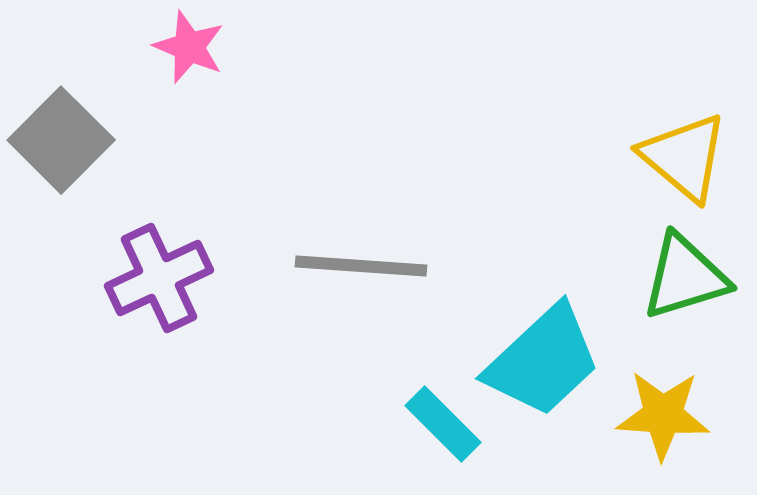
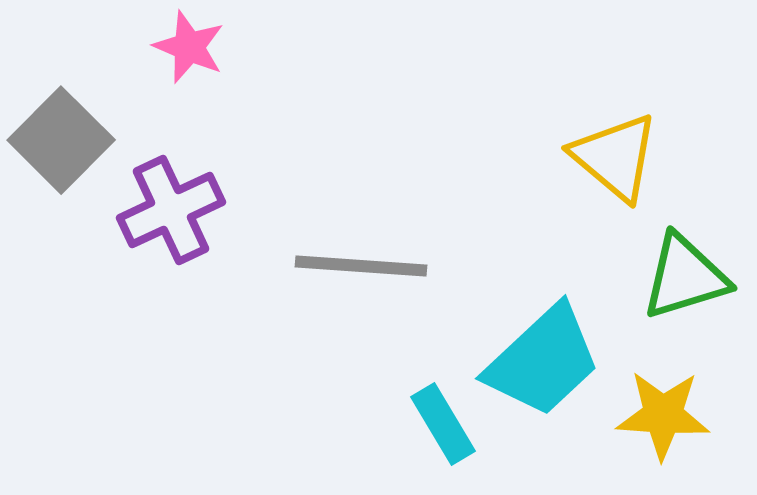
yellow triangle: moved 69 px left
purple cross: moved 12 px right, 68 px up
cyan rectangle: rotated 14 degrees clockwise
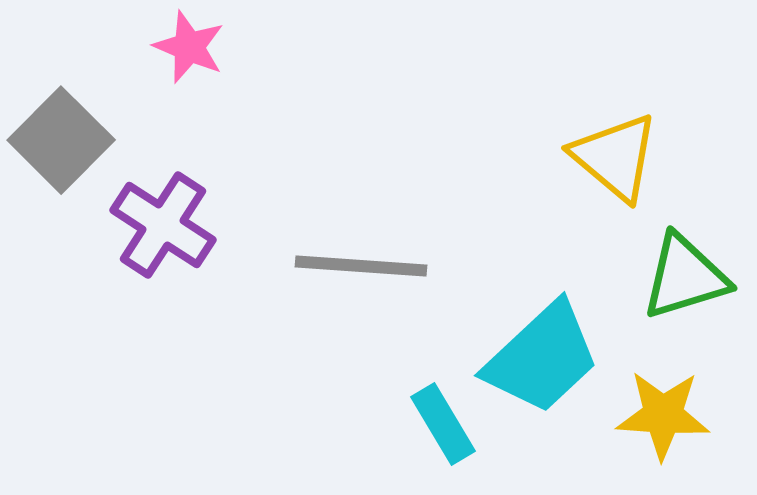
purple cross: moved 8 px left, 15 px down; rotated 32 degrees counterclockwise
cyan trapezoid: moved 1 px left, 3 px up
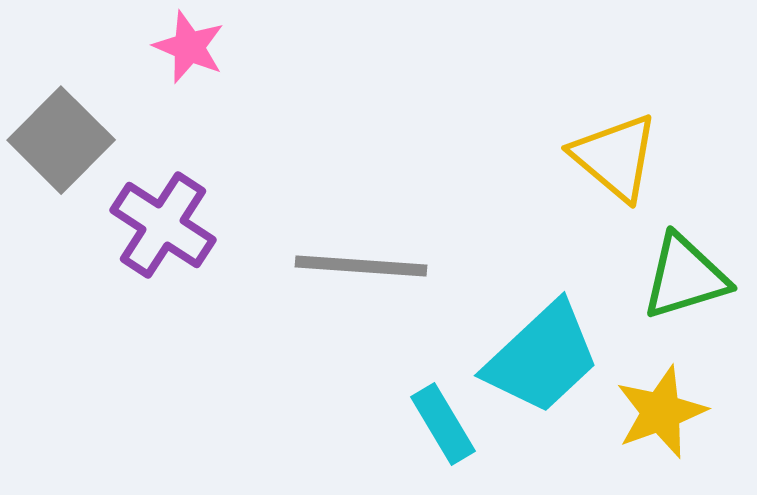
yellow star: moved 2 px left, 3 px up; rotated 24 degrees counterclockwise
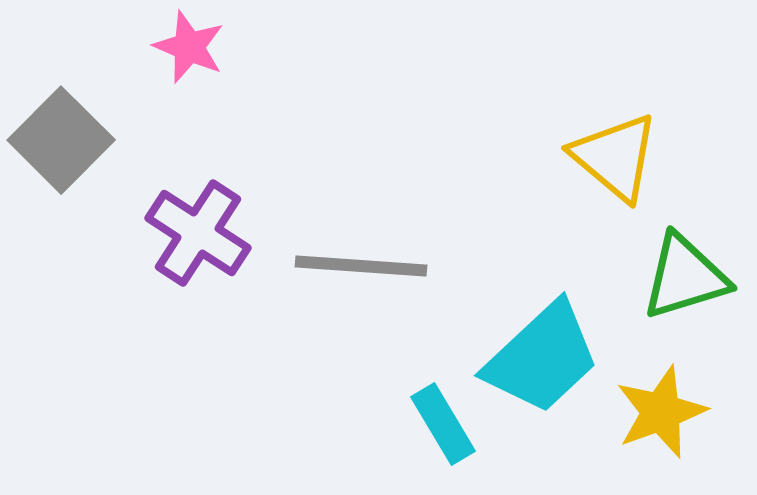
purple cross: moved 35 px right, 8 px down
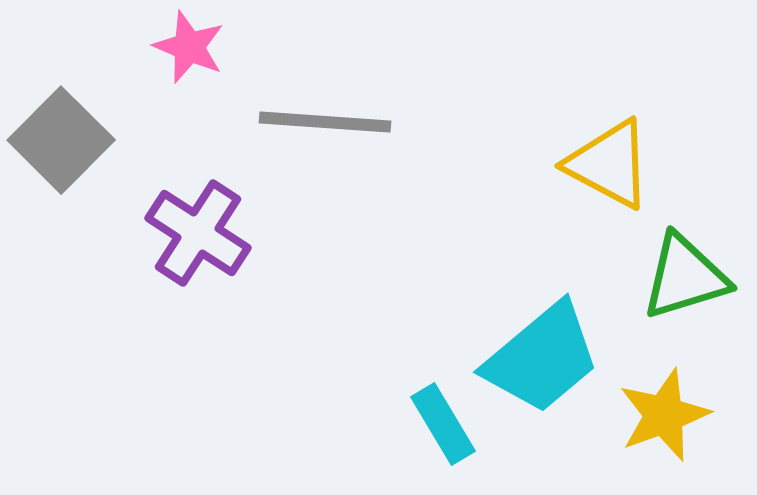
yellow triangle: moved 6 px left, 7 px down; rotated 12 degrees counterclockwise
gray line: moved 36 px left, 144 px up
cyan trapezoid: rotated 3 degrees clockwise
yellow star: moved 3 px right, 3 px down
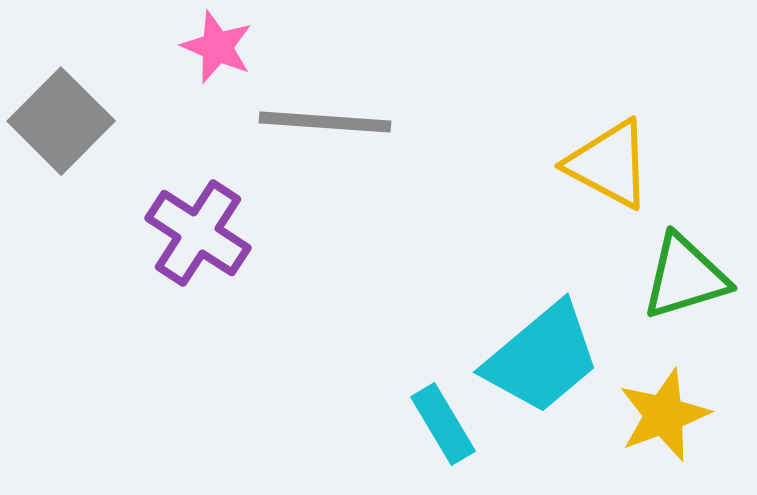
pink star: moved 28 px right
gray square: moved 19 px up
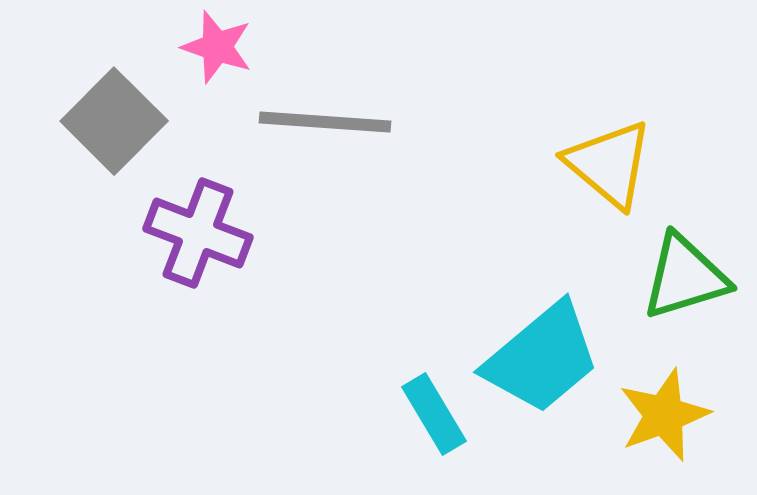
pink star: rotated 4 degrees counterclockwise
gray square: moved 53 px right
yellow triangle: rotated 12 degrees clockwise
purple cross: rotated 12 degrees counterclockwise
cyan rectangle: moved 9 px left, 10 px up
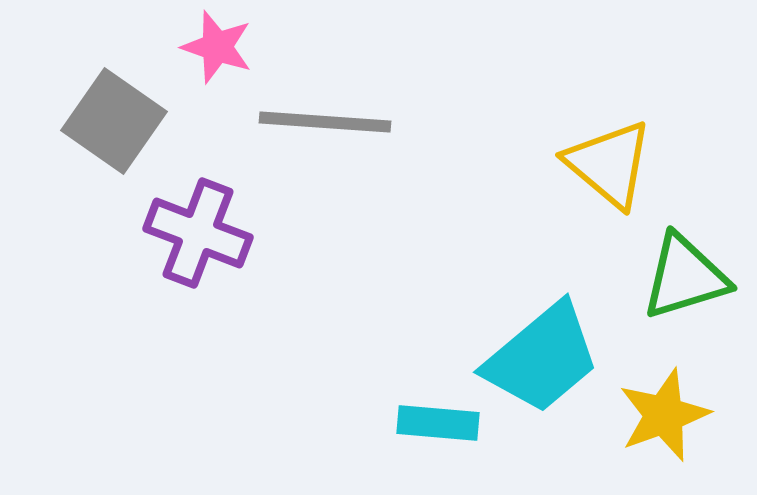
gray square: rotated 10 degrees counterclockwise
cyan rectangle: moved 4 px right, 9 px down; rotated 54 degrees counterclockwise
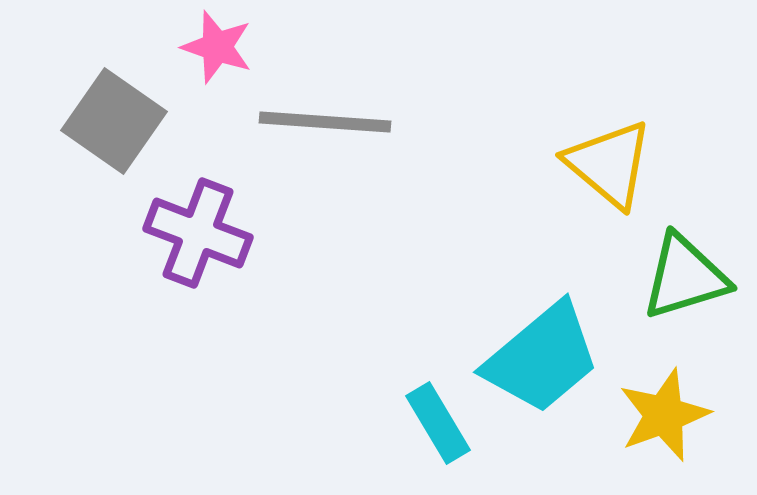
cyan rectangle: rotated 54 degrees clockwise
